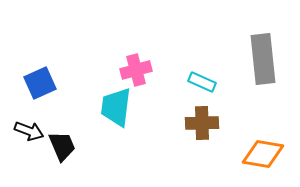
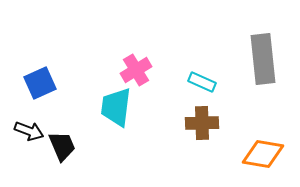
pink cross: rotated 16 degrees counterclockwise
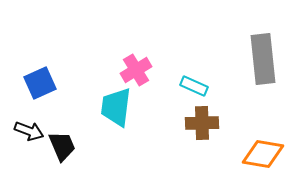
cyan rectangle: moved 8 px left, 4 px down
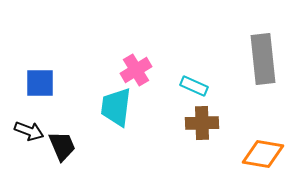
blue square: rotated 24 degrees clockwise
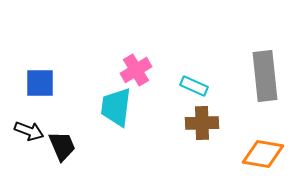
gray rectangle: moved 2 px right, 17 px down
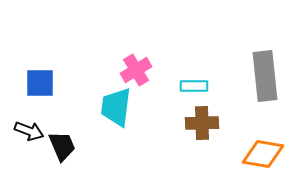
cyan rectangle: rotated 24 degrees counterclockwise
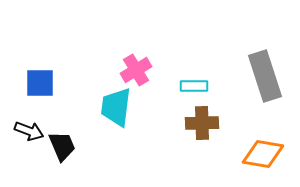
gray rectangle: rotated 12 degrees counterclockwise
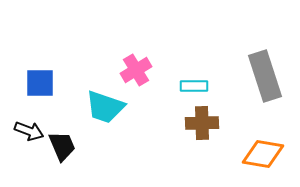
cyan trapezoid: moved 11 px left; rotated 78 degrees counterclockwise
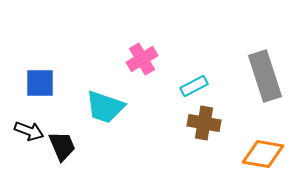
pink cross: moved 6 px right, 11 px up
cyan rectangle: rotated 28 degrees counterclockwise
brown cross: moved 2 px right; rotated 12 degrees clockwise
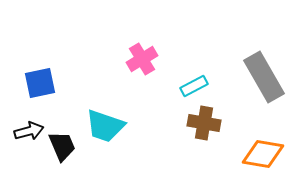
gray rectangle: moved 1 px left, 1 px down; rotated 12 degrees counterclockwise
blue square: rotated 12 degrees counterclockwise
cyan trapezoid: moved 19 px down
black arrow: rotated 36 degrees counterclockwise
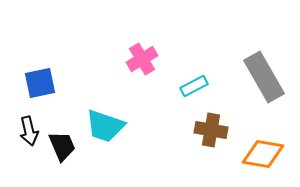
brown cross: moved 7 px right, 7 px down
black arrow: rotated 92 degrees clockwise
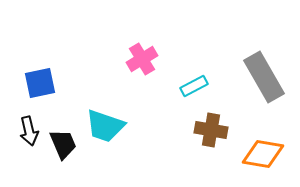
black trapezoid: moved 1 px right, 2 px up
